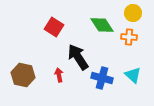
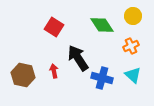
yellow circle: moved 3 px down
orange cross: moved 2 px right, 9 px down; rotated 28 degrees counterclockwise
black arrow: moved 1 px down
red arrow: moved 5 px left, 4 px up
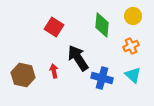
green diamond: rotated 40 degrees clockwise
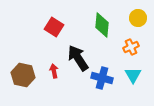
yellow circle: moved 5 px right, 2 px down
orange cross: moved 1 px down
cyan triangle: rotated 18 degrees clockwise
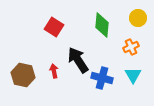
black arrow: moved 2 px down
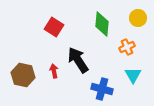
green diamond: moved 1 px up
orange cross: moved 4 px left
blue cross: moved 11 px down
